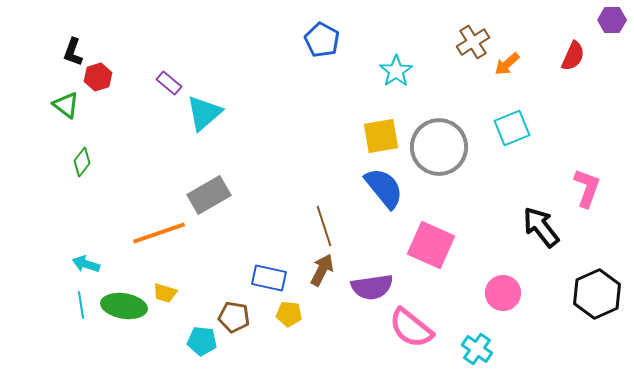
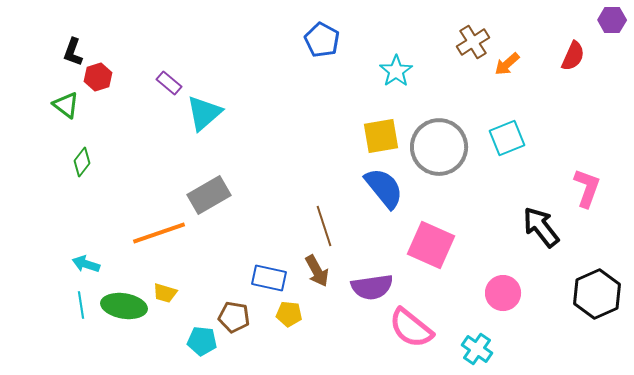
cyan square: moved 5 px left, 10 px down
brown arrow: moved 5 px left, 1 px down; rotated 124 degrees clockwise
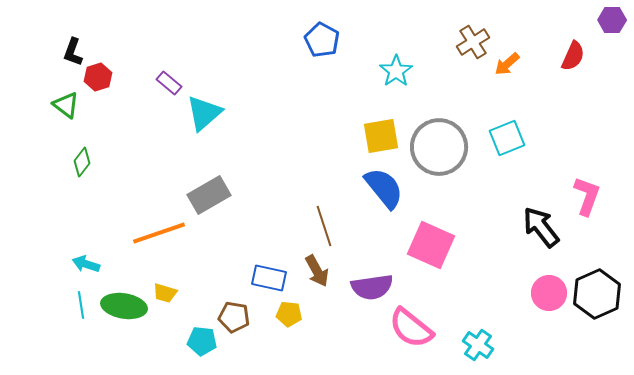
pink L-shape: moved 8 px down
pink circle: moved 46 px right
cyan cross: moved 1 px right, 4 px up
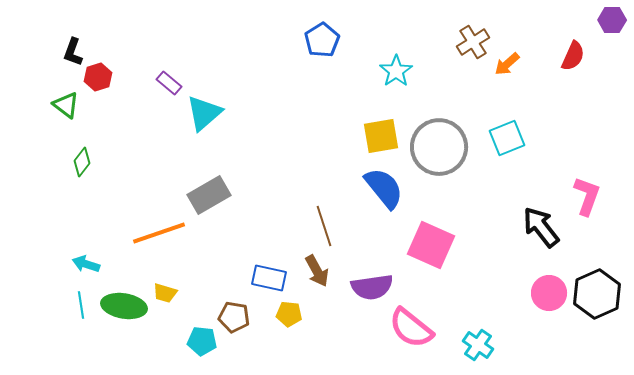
blue pentagon: rotated 12 degrees clockwise
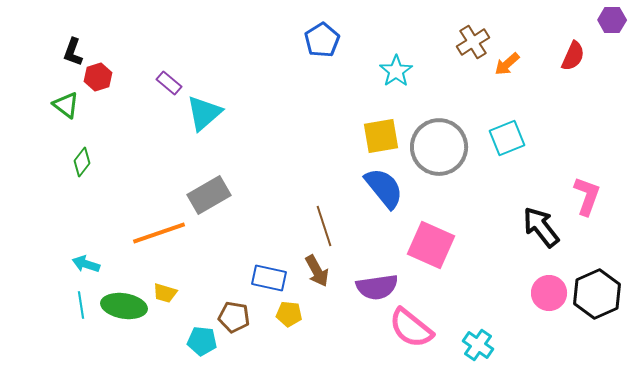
purple semicircle: moved 5 px right
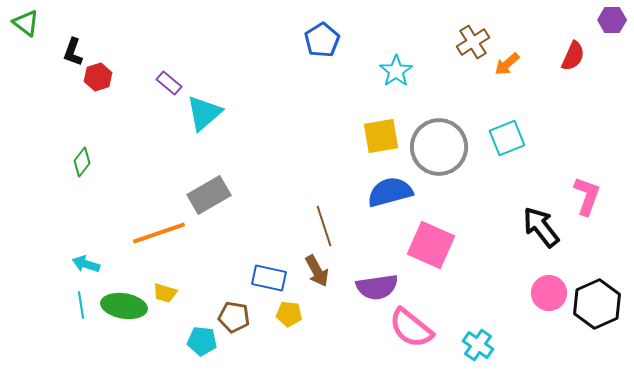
green triangle: moved 40 px left, 82 px up
blue semicircle: moved 6 px right, 4 px down; rotated 66 degrees counterclockwise
black hexagon: moved 10 px down
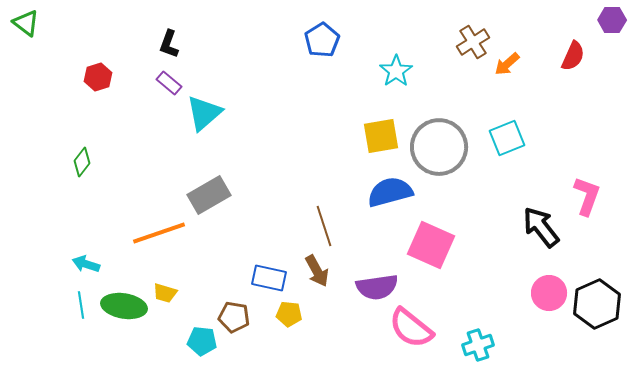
black L-shape: moved 96 px right, 8 px up
cyan cross: rotated 36 degrees clockwise
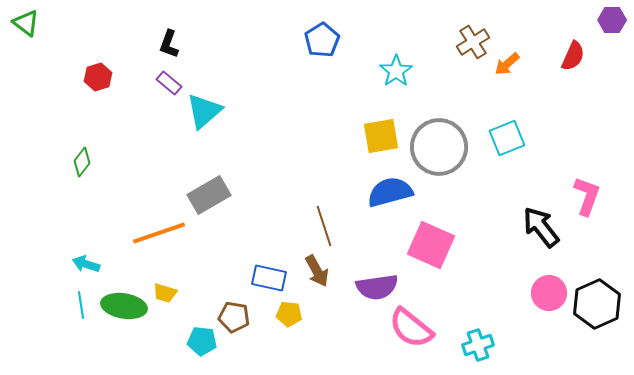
cyan triangle: moved 2 px up
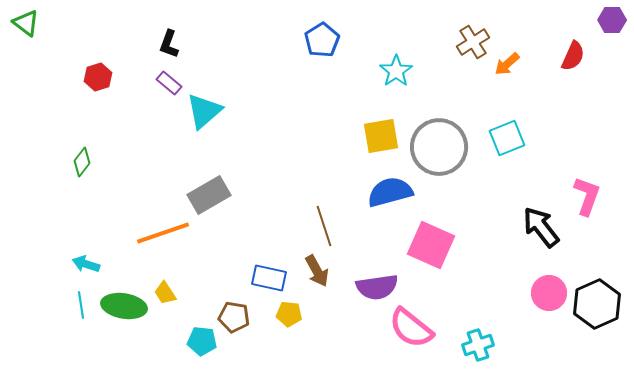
orange line: moved 4 px right
yellow trapezoid: rotated 40 degrees clockwise
